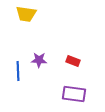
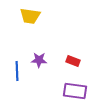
yellow trapezoid: moved 4 px right, 2 px down
blue line: moved 1 px left
purple rectangle: moved 1 px right, 3 px up
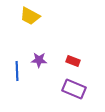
yellow trapezoid: rotated 20 degrees clockwise
purple rectangle: moved 1 px left, 2 px up; rotated 15 degrees clockwise
